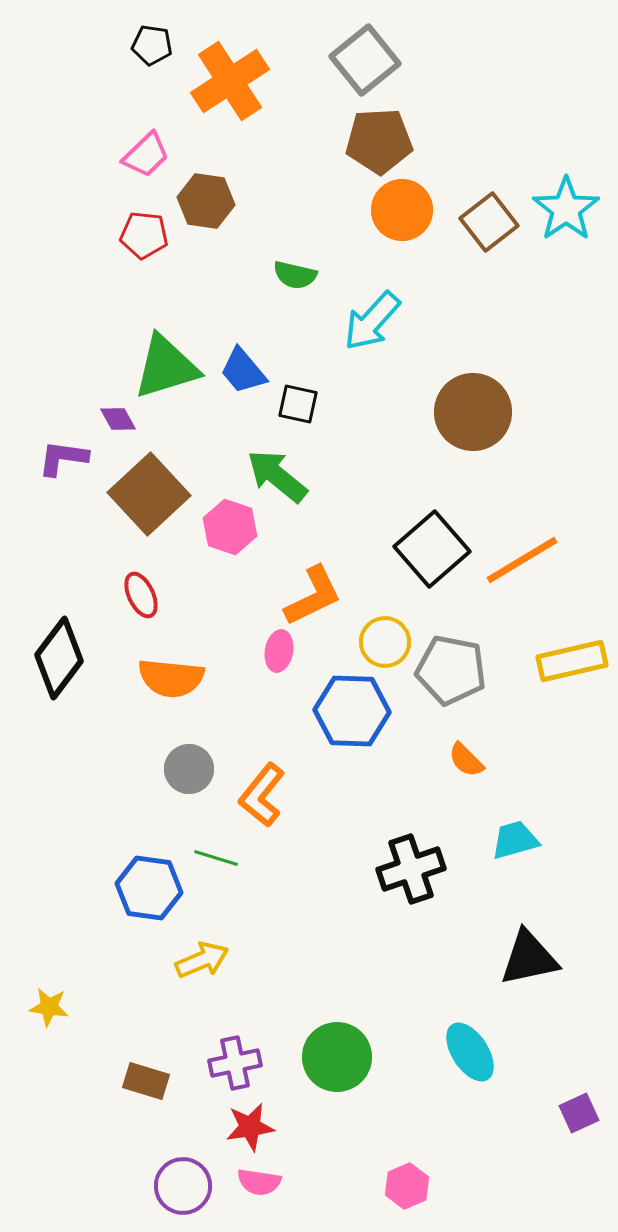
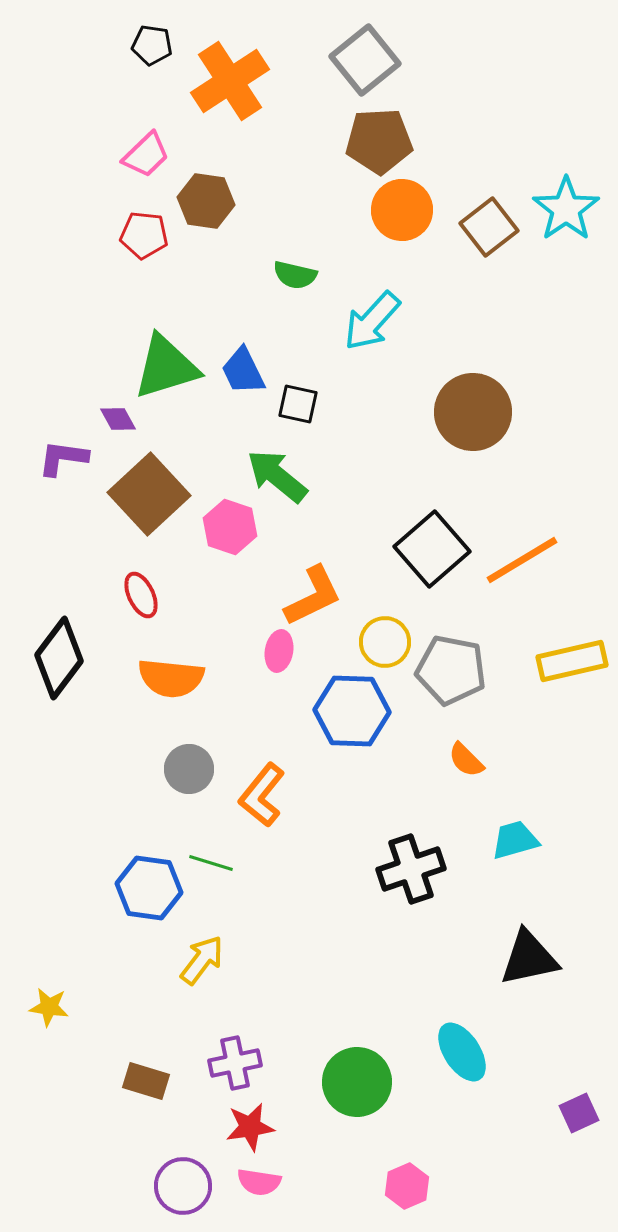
brown square at (489, 222): moved 5 px down
blue trapezoid at (243, 371): rotated 14 degrees clockwise
green line at (216, 858): moved 5 px left, 5 px down
yellow arrow at (202, 960): rotated 30 degrees counterclockwise
cyan ellipse at (470, 1052): moved 8 px left
green circle at (337, 1057): moved 20 px right, 25 px down
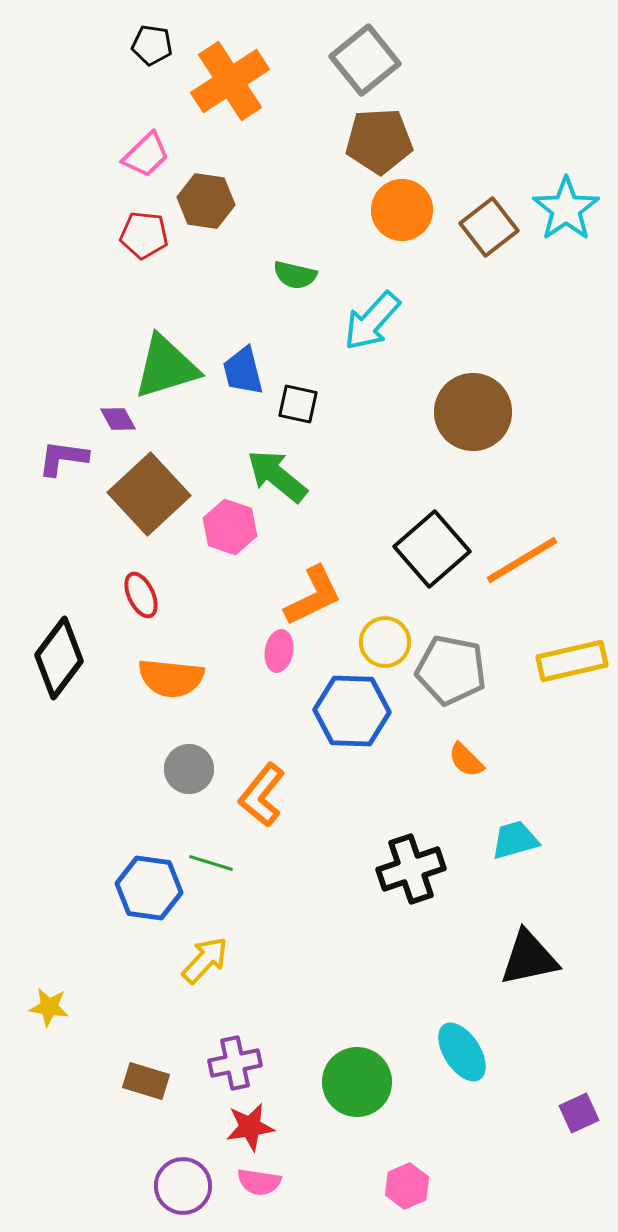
blue trapezoid at (243, 371): rotated 12 degrees clockwise
yellow arrow at (202, 960): moved 3 px right; rotated 6 degrees clockwise
